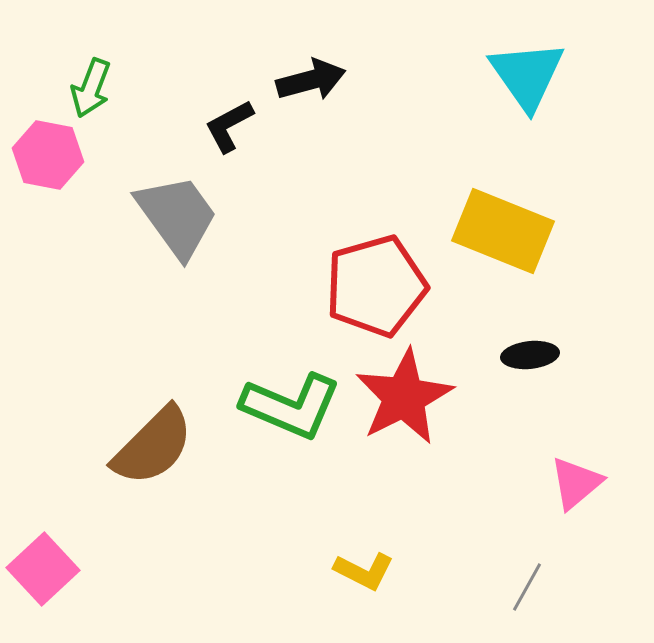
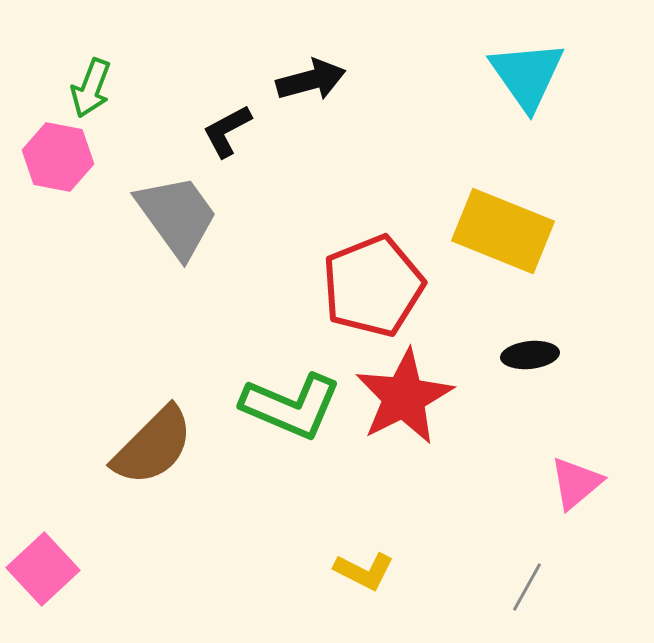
black L-shape: moved 2 px left, 5 px down
pink hexagon: moved 10 px right, 2 px down
red pentagon: moved 3 px left; rotated 6 degrees counterclockwise
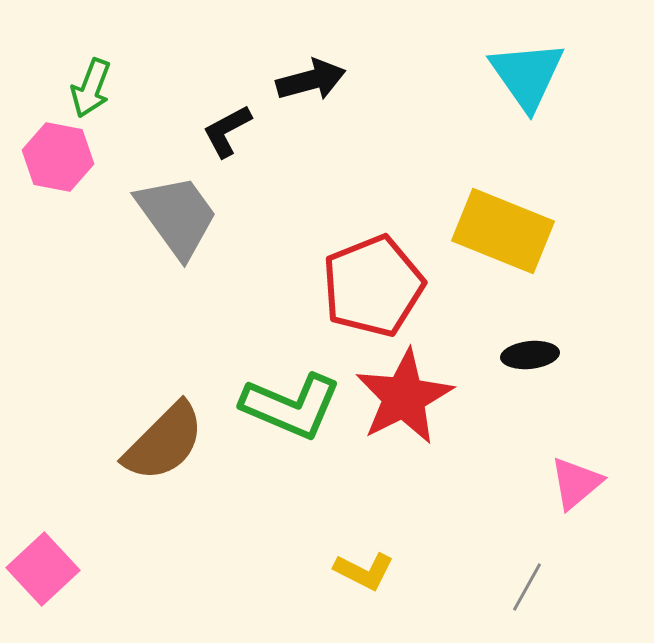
brown semicircle: moved 11 px right, 4 px up
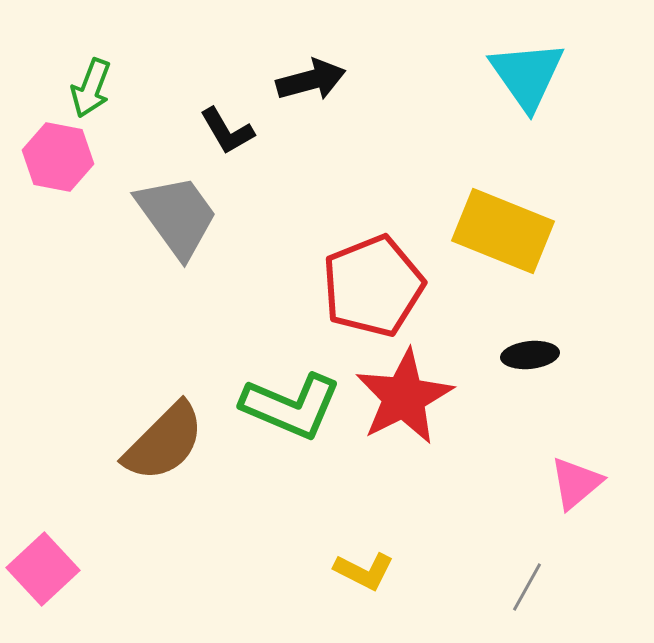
black L-shape: rotated 92 degrees counterclockwise
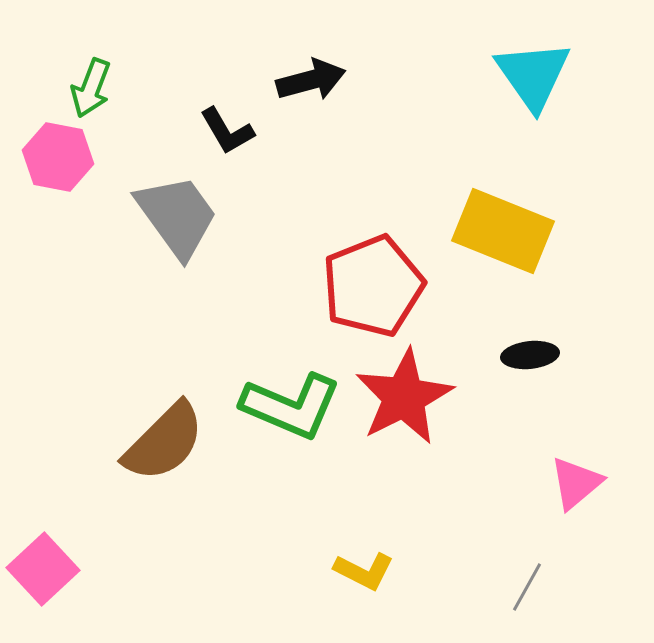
cyan triangle: moved 6 px right
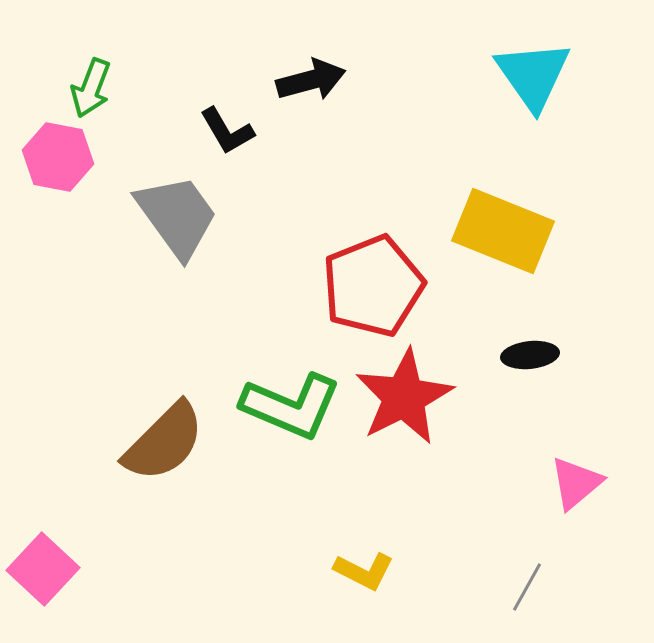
pink square: rotated 4 degrees counterclockwise
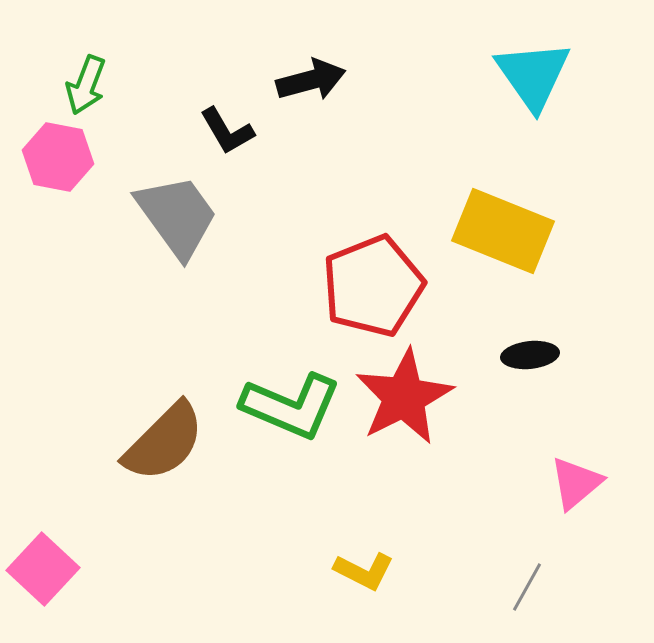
green arrow: moved 5 px left, 3 px up
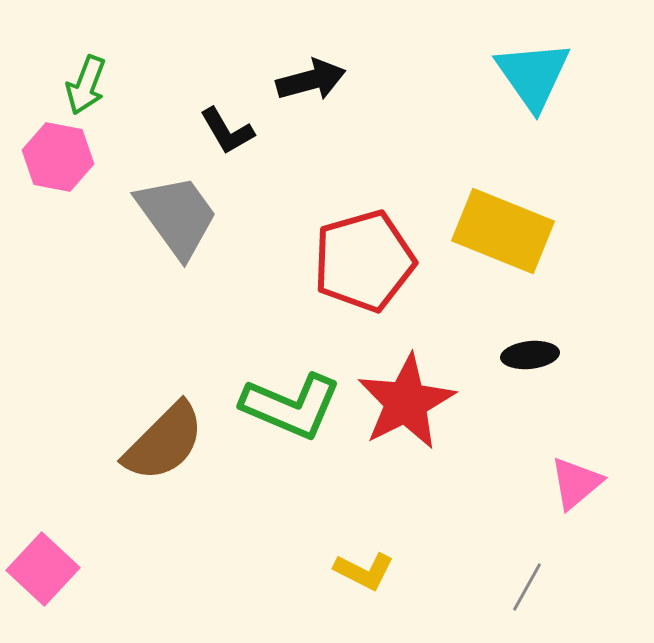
red pentagon: moved 9 px left, 25 px up; rotated 6 degrees clockwise
red star: moved 2 px right, 5 px down
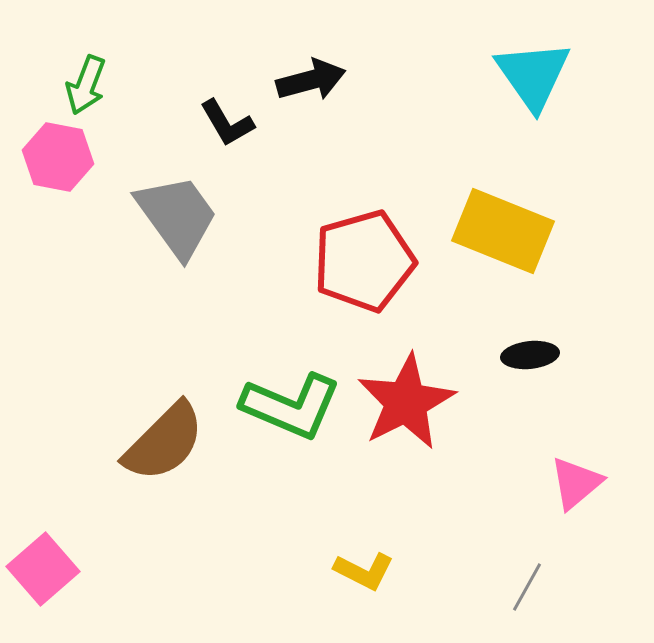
black L-shape: moved 8 px up
pink square: rotated 6 degrees clockwise
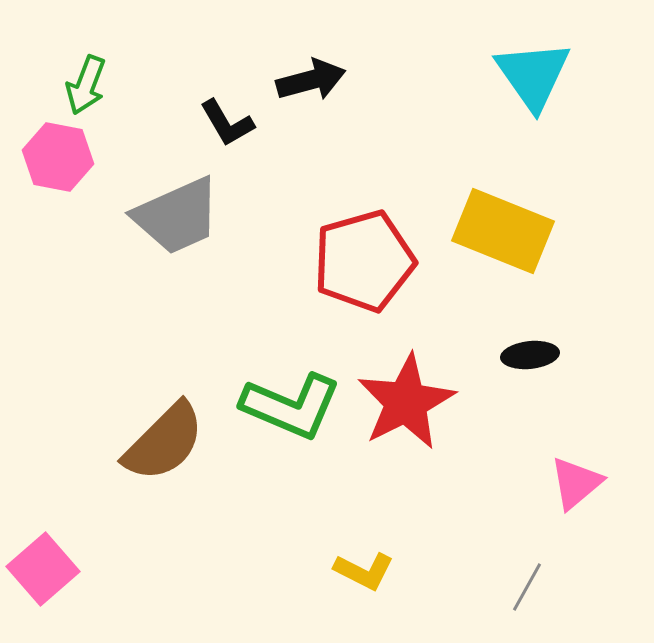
gray trapezoid: rotated 102 degrees clockwise
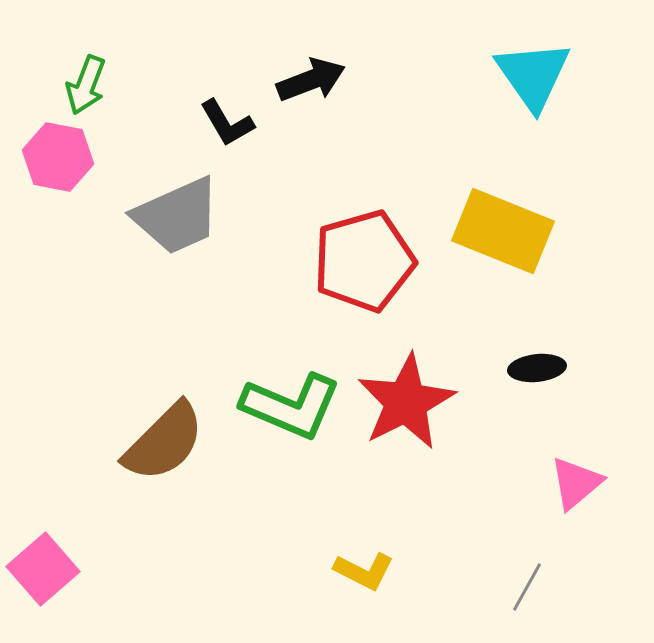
black arrow: rotated 6 degrees counterclockwise
black ellipse: moved 7 px right, 13 px down
